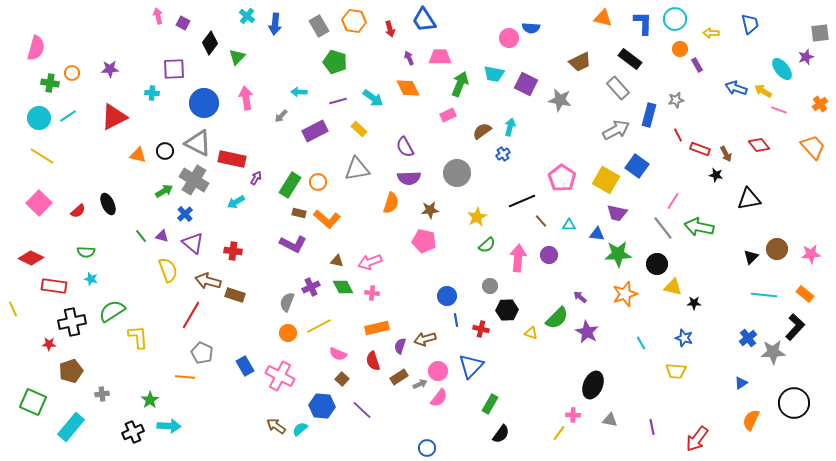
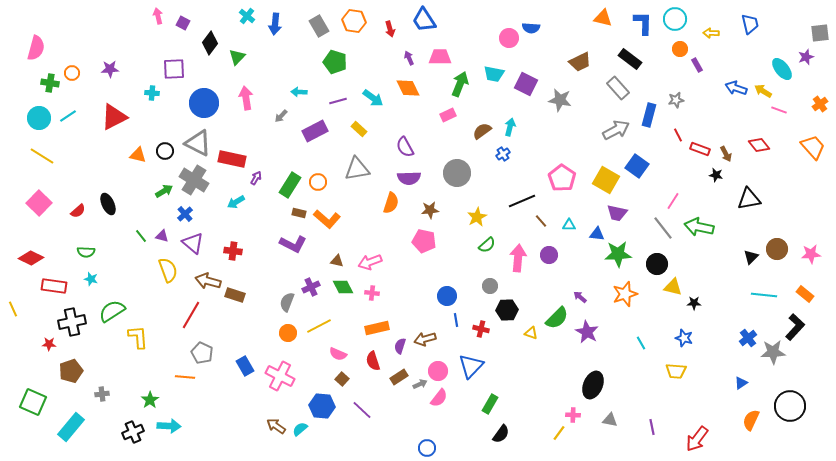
black circle at (794, 403): moved 4 px left, 3 px down
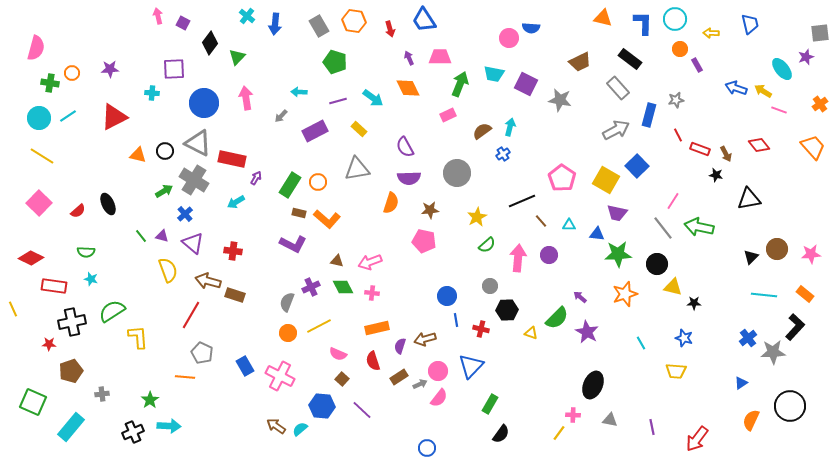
blue square at (637, 166): rotated 10 degrees clockwise
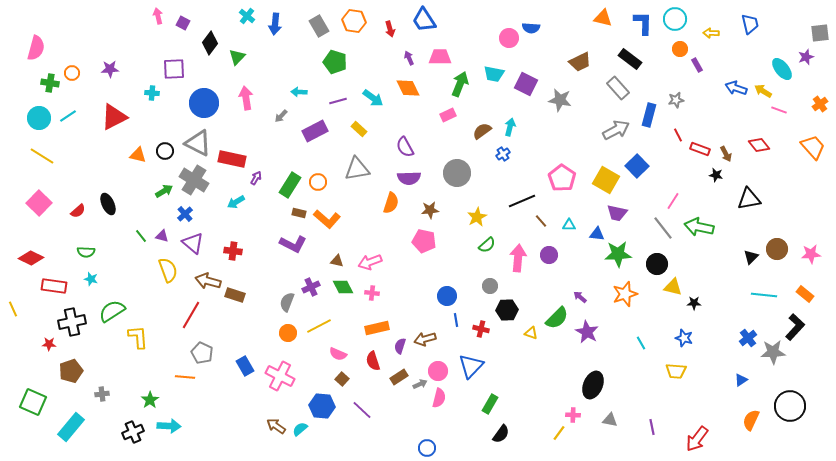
blue triangle at (741, 383): moved 3 px up
pink semicircle at (439, 398): rotated 24 degrees counterclockwise
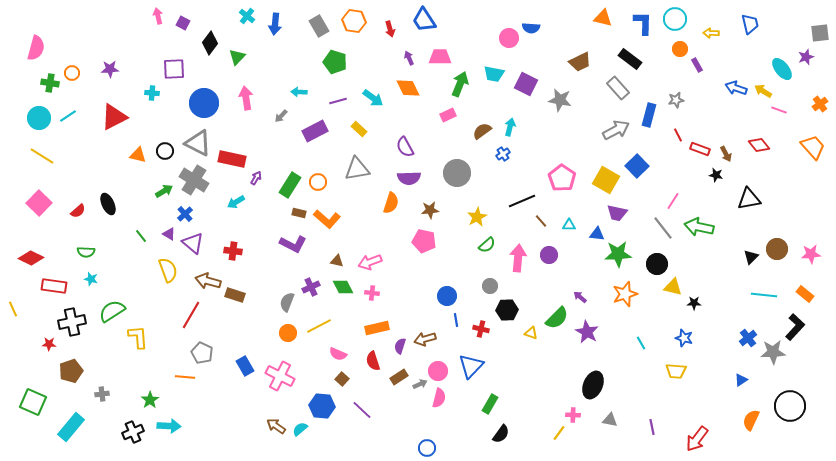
purple triangle at (162, 236): moved 7 px right, 2 px up; rotated 16 degrees clockwise
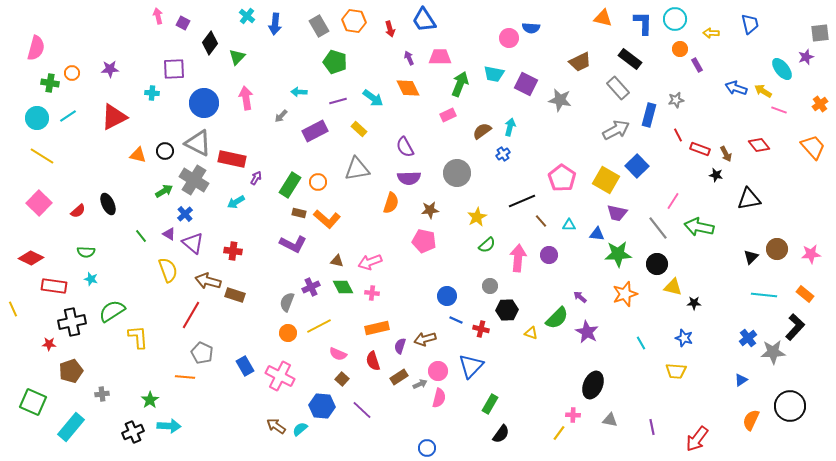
cyan circle at (39, 118): moved 2 px left
gray line at (663, 228): moved 5 px left
blue line at (456, 320): rotated 56 degrees counterclockwise
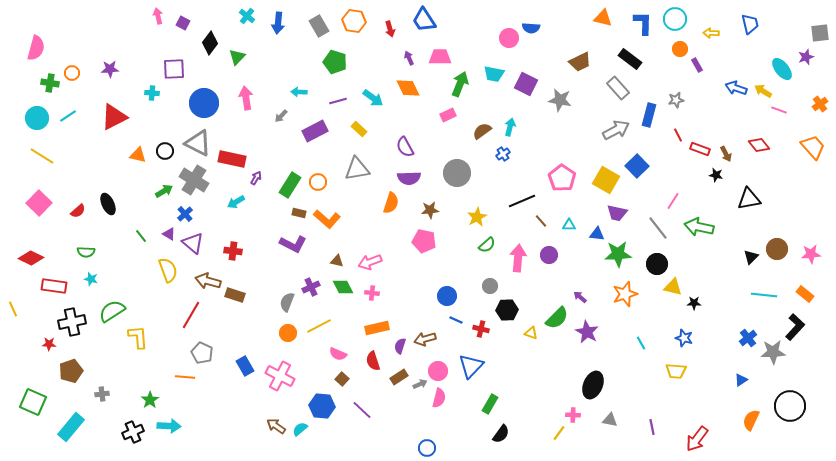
blue arrow at (275, 24): moved 3 px right, 1 px up
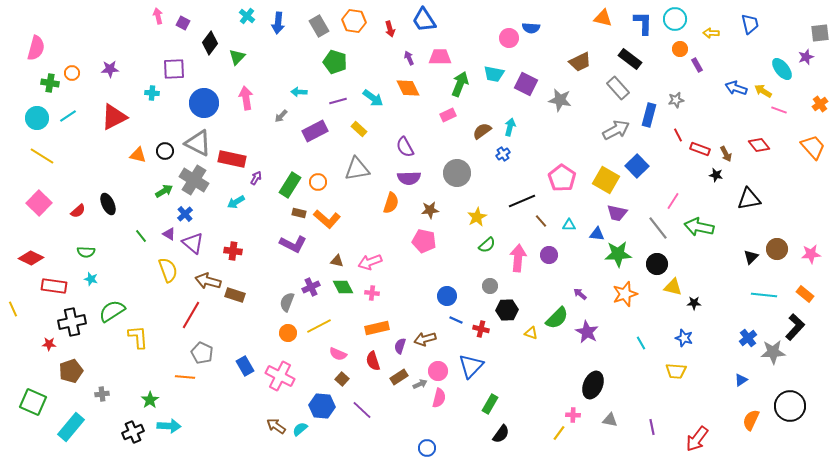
purple arrow at (580, 297): moved 3 px up
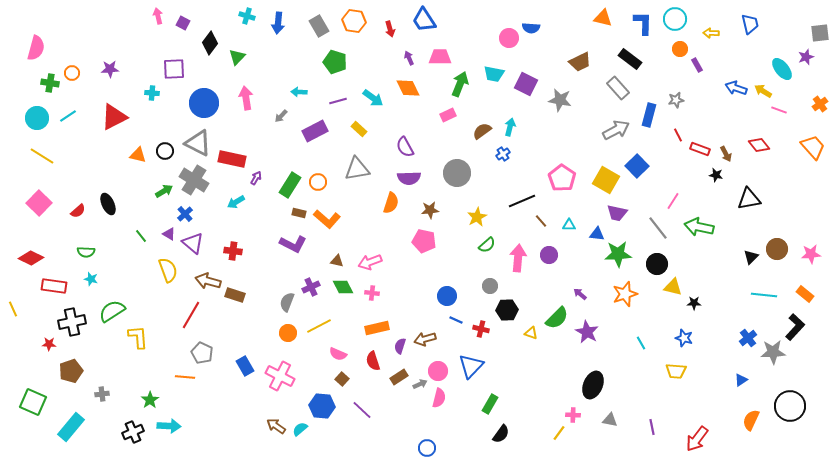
cyan cross at (247, 16): rotated 21 degrees counterclockwise
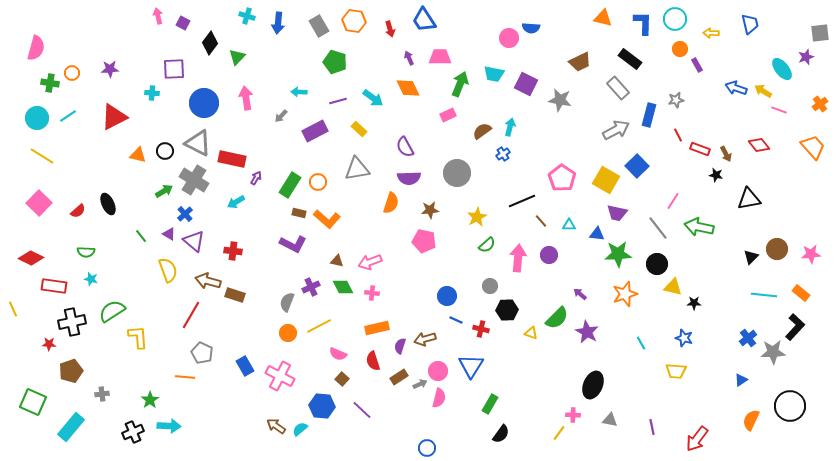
purple triangle at (193, 243): moved 1 px right, 2 px up
orange rectangle at (805, 294): moved 4 px left, 1 px up
blue triangle at (471, 366): rotated 12 degrees counterclockwise
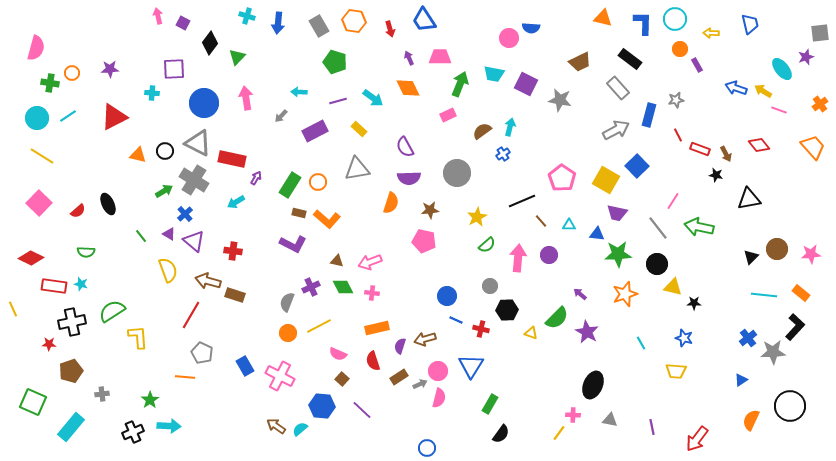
cyan star at (91, 279): moved 10 px left, 5 px down
